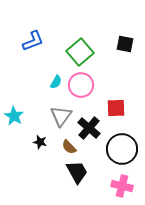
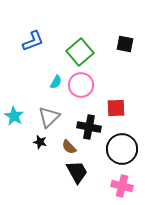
gray triangle: moved 12 px left, 1 px down; rotated 10 degrees clockwise
black cross: moved 1 px up; rotated 30 degrees counterclockwise
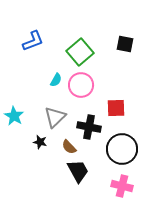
cyan semicircle: moved 2 px up
gray triangle: moved 6 px right
black trapezoid: moved 1 px right, 1 px up
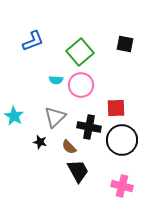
cyan semicircle: rotated 64 degrees clockwise
black circle: moved 9 px up
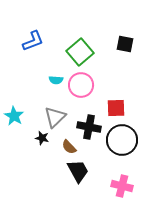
black star: moved 2 px right, 4 px up
